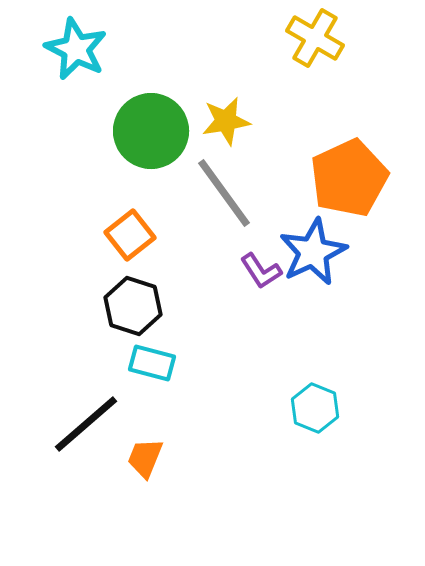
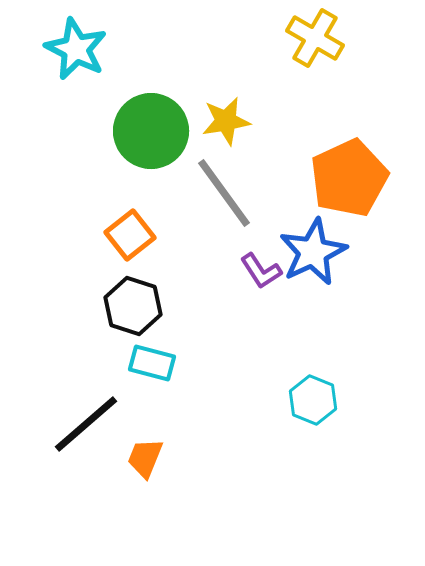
cyan hexagon: moved 2 px left, 8 px up
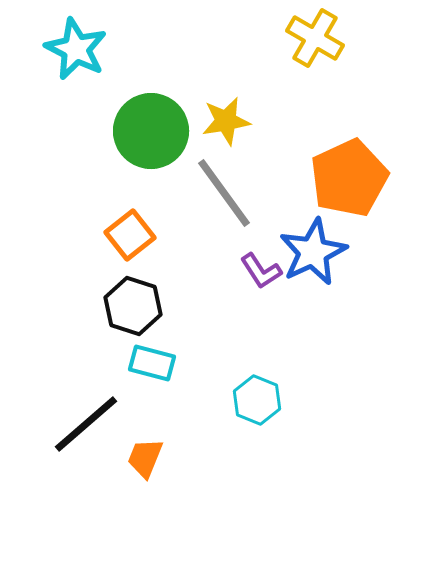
cyan hexagon: moved 56 px left
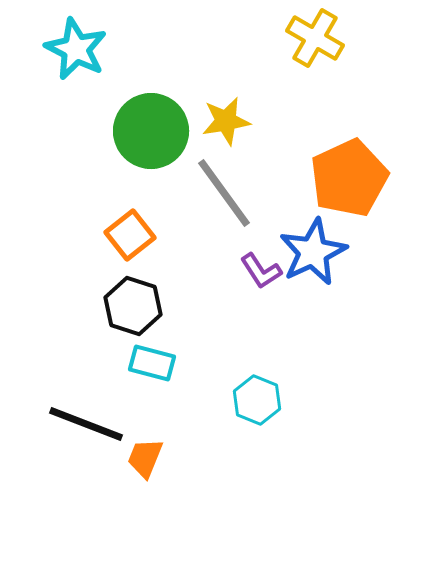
black line: rotated 62 degrees clockwise
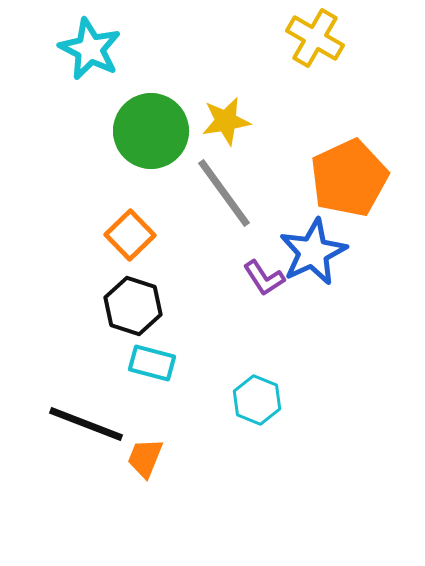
cyan star: moved 14 px right
orange square: rotated 6 degrees counterclockwise
purple L-shape: moved 3 px right, 7 px down
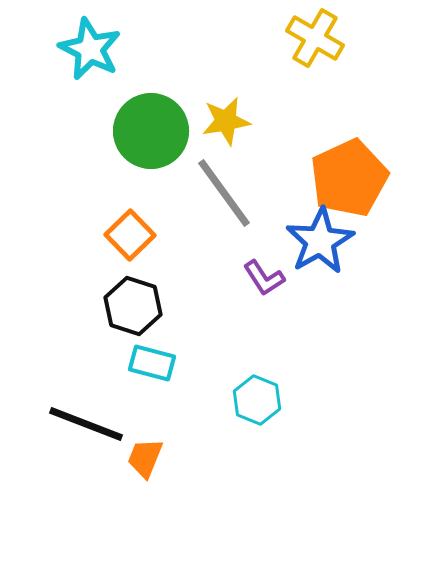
blue star: moved 7 px right, 11 px up; rotated 4 degrees counterclockwise
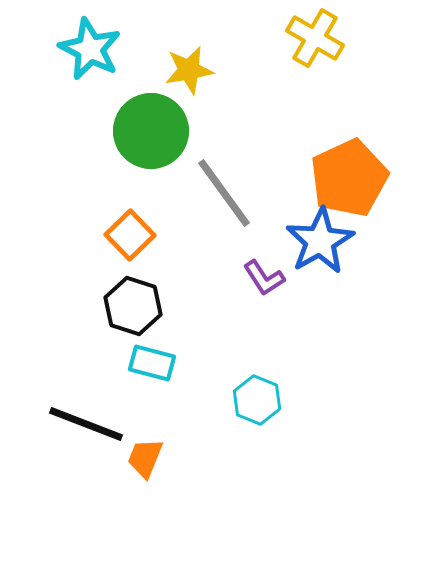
yellow star: moved 37 px left, 51 px up
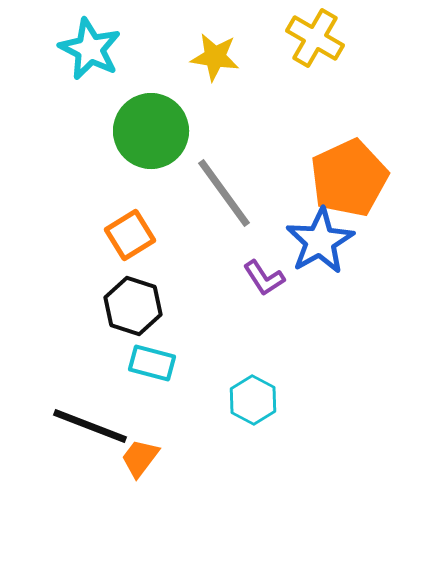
yellow star: moved 26 px right, 13 px up; rotated 18 degrees clockwise
orange square: rotated 12 degrees clockwise
cyan hexagon: moved 4 px left; rotated 6 degrees clockwise
black line: moved 4 px right, 2 px down
orange trapezoid: moved 5 px left; rotated 15 degrees clockwise
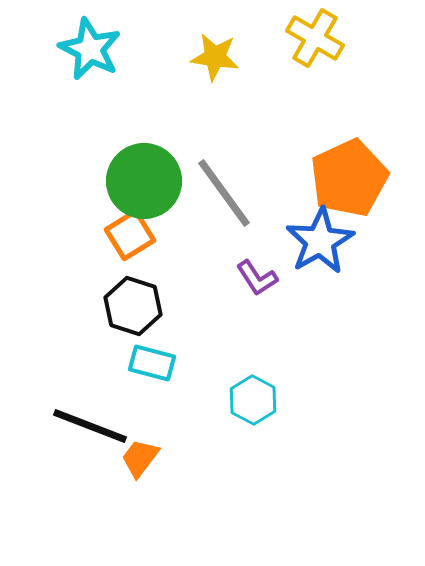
green circle: moved 7 px left, 50 px down
purple L-shape: moved 7 px left
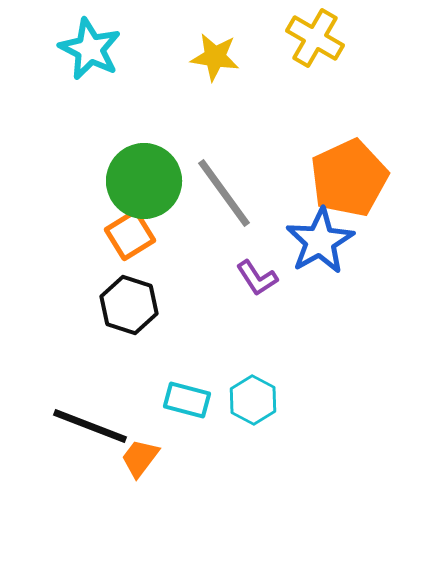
black hexagon: moved 4 px left, 1 px up
cyan rectangle: moved 35 px right, 37 px down
